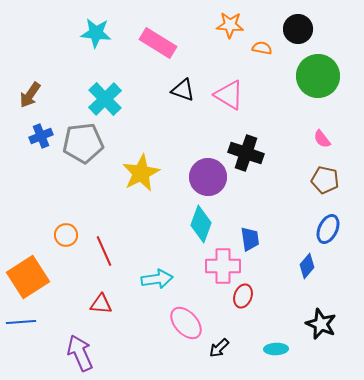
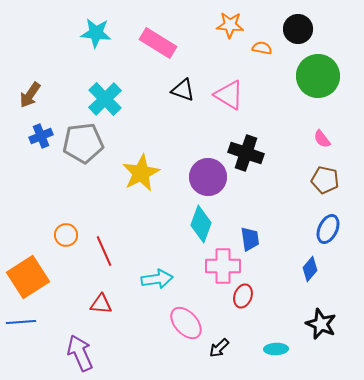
blue diamond: moved 3 px right, 3 px down
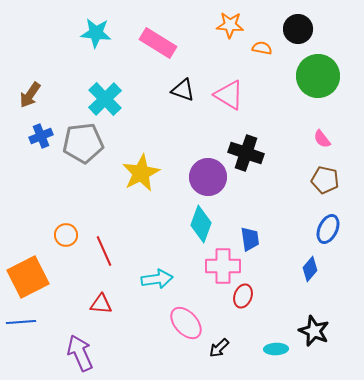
orange square: rotated 6 degrees clockwise
black star: moved 7 px left, 7 px down
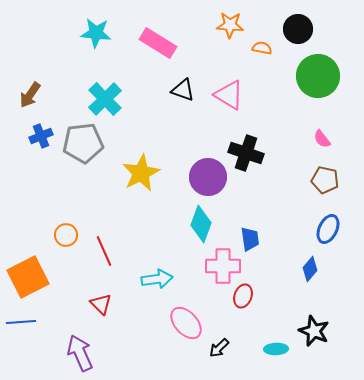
red triangle: rotated 40 degrees clockwise
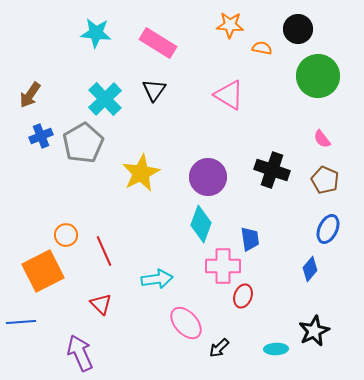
black triangle: moved 29 px left; rotated 45 degrees clockwise
gray pentagon: rotated 24 degrees counterclockwise
black cross: moved 26 px right, 17 px down
brown pentagon: rotated 12 degrees clockwise
orange square: moved 15 px right, 6 px up
black star: rotated 24 degrees clockwise
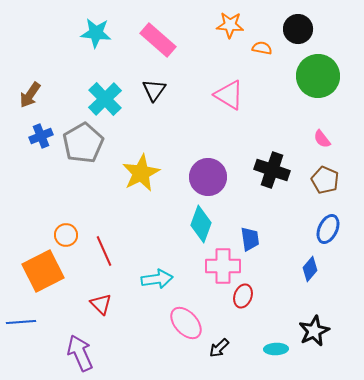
pink rectangle: moved 3 px up; rotated 9 degrees clockwise
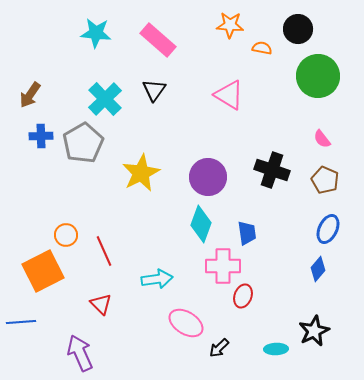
blue cross: rotated 20 degrees clockwise
blue trapezoid: moved 3 px left, 6 px up
blue diamond: moved 8 px right
pink ellipse: rotated 16 degrees counterclockwise
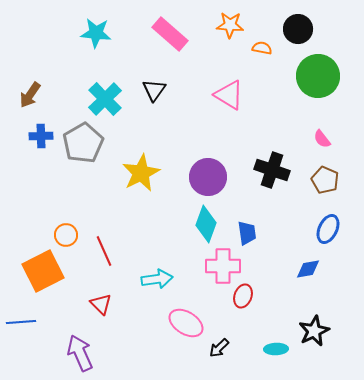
pink rectangle: moved 12 px right, 6 px up
cyan diamond: moved 5 px right
blue diamond: moved 10 px left; rotated 40 degrees clockwise
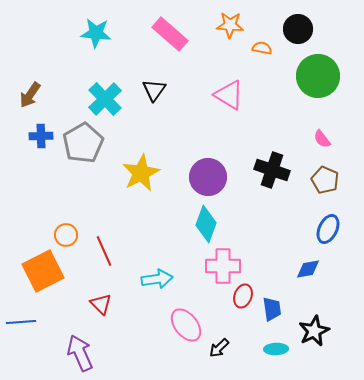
blue trapezoid: moved 25 px right, 76 px down
pink ellipse: moved 2 px down; rotated 20 degrees clockwise
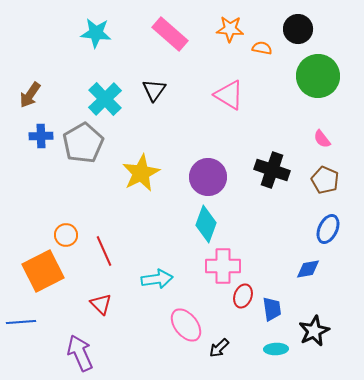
orange star: moved 4 px down
